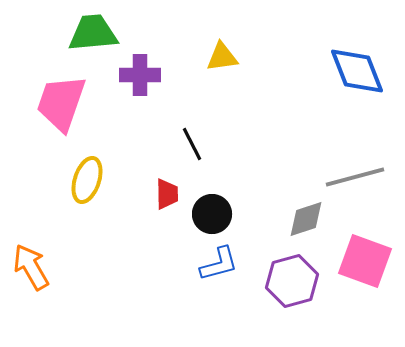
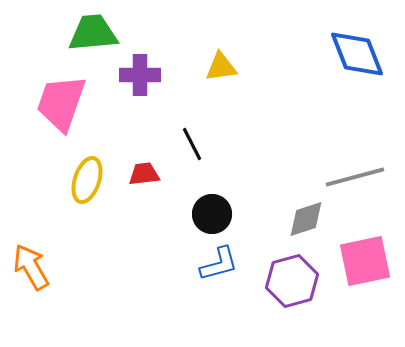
yellow triangle: moved 1 px left, 10 px down
blue diamond: moved 17 px up
red trapezoid: moved 23 px left, 20 px up; rotated 96 degrees counterclockwise
pink square: rotated 32 degrees counterclockwise
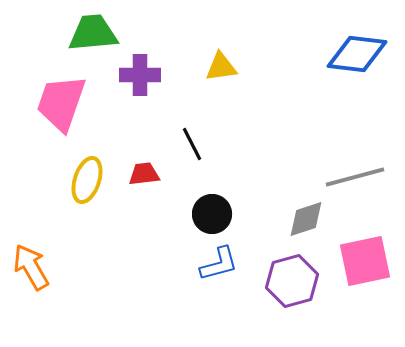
blue diamond: rotated 62 degrees counterclockwise
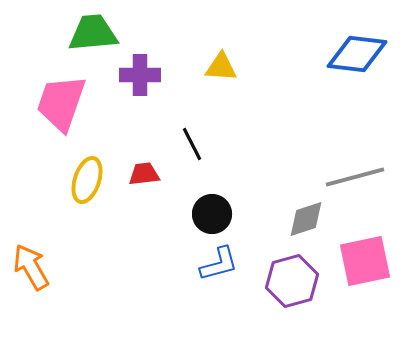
yellow triangle: rotated 12 degrees clockwise
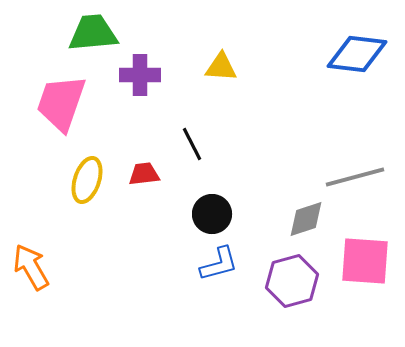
pink square: rotated 16 degrees clockwise
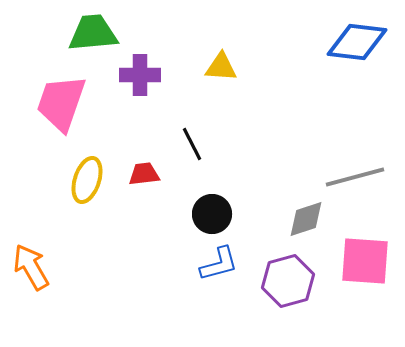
blue diamond: moved 12 px up
purple hexagon: moved 4 px left
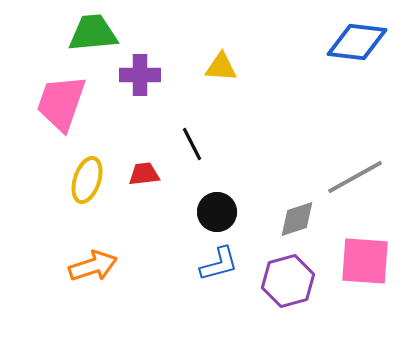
gray line: rotated 14 degrees counterclockwise
black circle: moved 5 px right, 2 px up
gray diamond: moved 9 px left
orange arrow: moved 62 px right, 1 px up; rotated 102 degrees clockwise
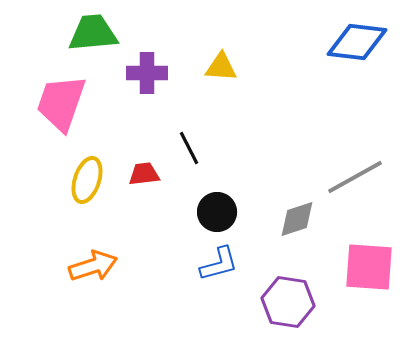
purple cross: moved 7 px right, 2 px up
black line: moved 3 px left, 4 px down
pink square: moved 4 px right, 6 px down
purple hexagon: moved 21 px down; rotated 24 degrees clockwise
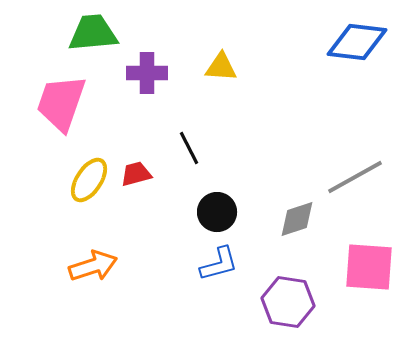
red trapezoid: moved 8 px left; rotated 8 degrees counterclockwise
yellow ellipse: moved 2 px right; rotated 15 degrees clockwise
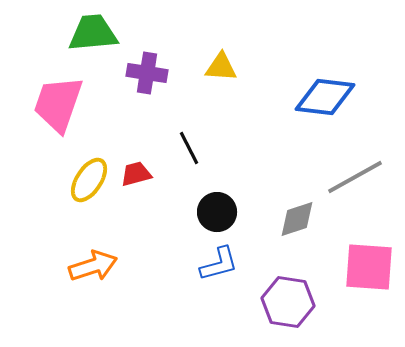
blue diamond: moved 32 px left, 55 px down
purple cross: rotated 9 degrees clockwise
pink trapezoid: moved 3 px left, 1 px down
